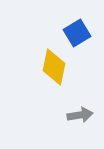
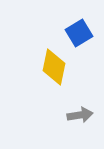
blue square: moved 2 px right
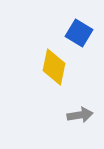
blue square: rotated 28 degrees counterclockwise
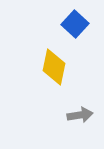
blue square: moved 4 px left, 9 px up; rotated 12 degrees clockwise
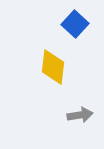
yellow diamond: moved 1 px left; rotated 6 degrees counterclockwise
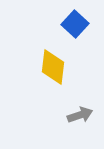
gray arrow: rotated 10 degrees counterclockwise
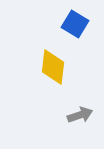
blue square: rotated 12 degrees counterclockwise
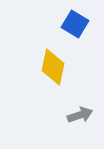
yellow diamond: rotated 6 degrees clockwise
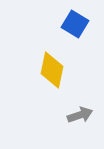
yellow diamond: moved 1 px left, 3 px down
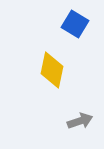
gray arrow: moved 6 px down
